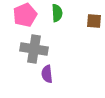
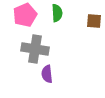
gray cross: moved 1 px right
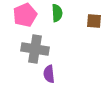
purple semicircle: moved 2 px right
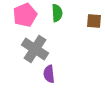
gray cross: rotated 24 degrees clockwise
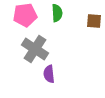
pink pentagon: rotated 15 degrees clockwise
